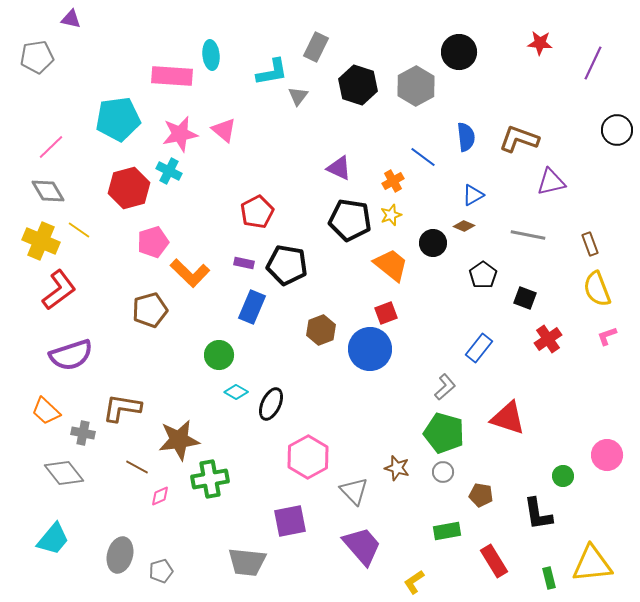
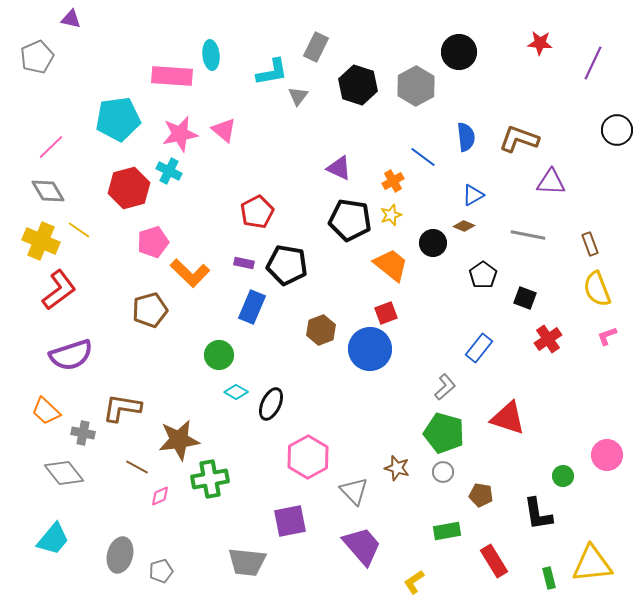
gray pentagon at (37, 57): rotated 16 degrees counterclockwise
purple triangle at (551, 182): rotated 16 degrees clockwise
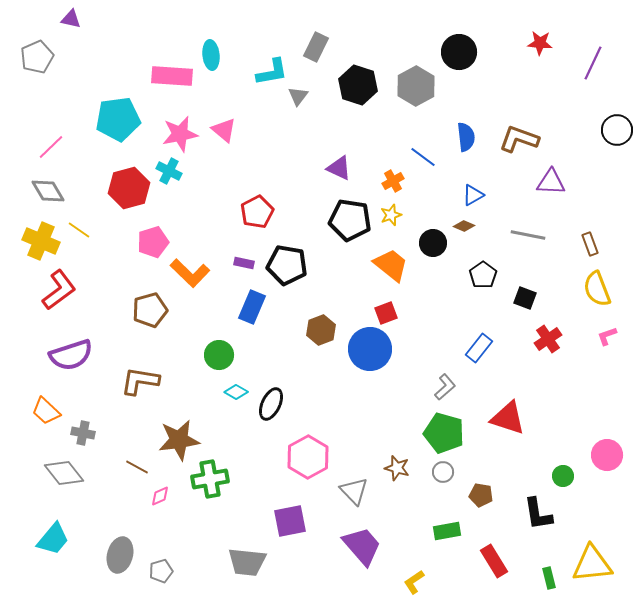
brown L-shape at (122, 408): moved 18 px right, 27 px up
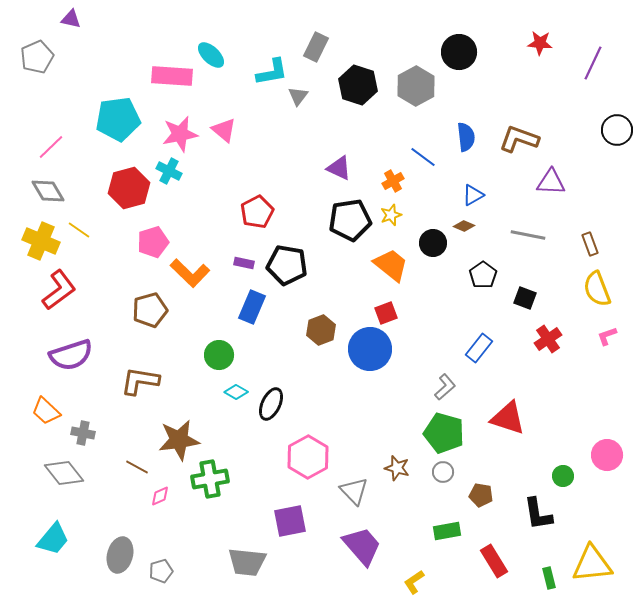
cyan ellipse at (211, 55): rotated 40 degrees counterclockwise
black pentagon at (350, 220): rotated 18 degrees counterclockwise
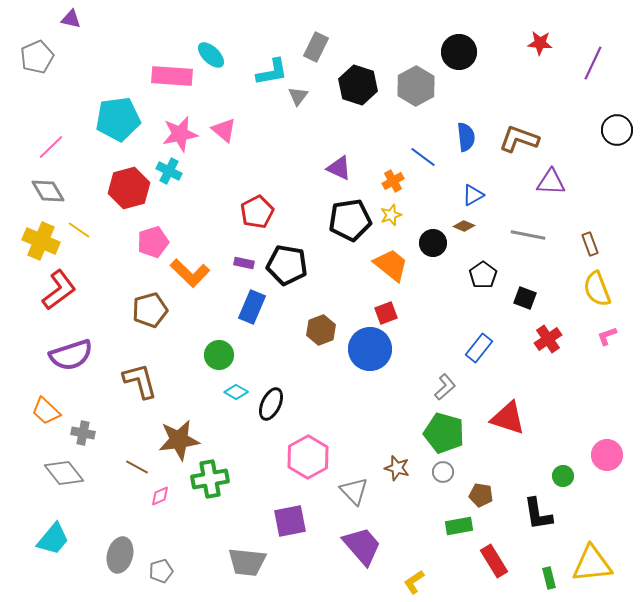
brown L-shape at (140, 381): rotated 66 degrees clockwise
green rectangle at (447, 531): moved 12 px right, 5 px up
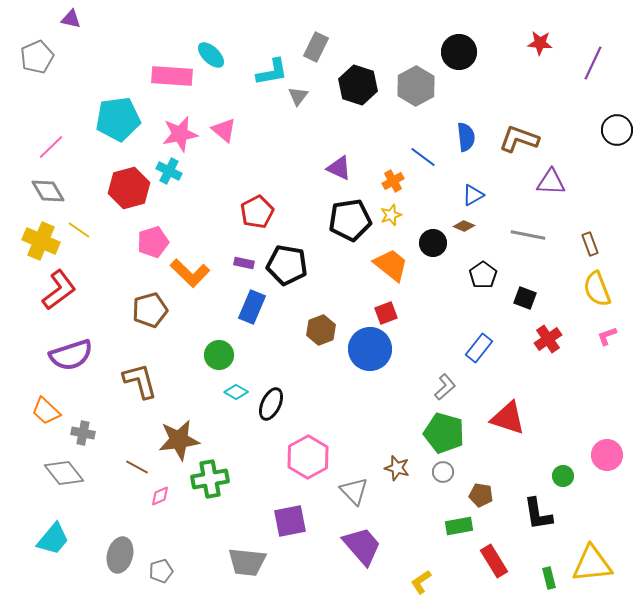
yellow L-shape at (414, 582): moved 7 px right
